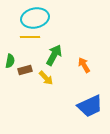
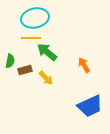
yellow line: moved 1 px right, 1 px down
green arrow: moved 7 px left, 3 px up; rotated 80 degrees counterclockwise
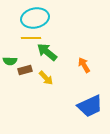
green semicircle: rotated 80 degrees clockwise
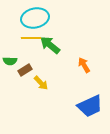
green arrow: moved 3 px right, 7 px up
brown rectangle: rotated 16 degrees counterclockwise
yellow arrow: moved 5 px left, 5 px down
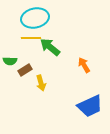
green arrow: moved 2 px down
yellow arrow: rotated 28 degrees clockwise
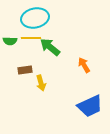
green semicircle: moved 20 px up
brown rectangle: rotated 24 degrees clockwise
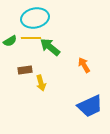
green semicircle: rotated 32 degrees counterclockwise
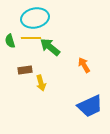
green semicircle: rotated 104 degrees clockwise
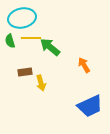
cyan ellipse: moved 13 px left
brown rectangle: moved 2 px down
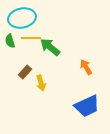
orange arrow: moved 2 px right, 2 px down
brown rectangle: rotated 40 degrees counterclockwise
blue trapezoid: moved 3 px left
